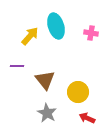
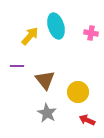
red arrow: moved 2 px down
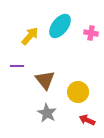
cyan ellipse: moved 4 px right; rotated 55 degrees clockwise
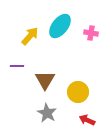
brown triangle: rotated 10 degrees clockwise
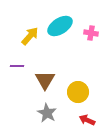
cyan ellipse: rotated 20 degrees clockwise
